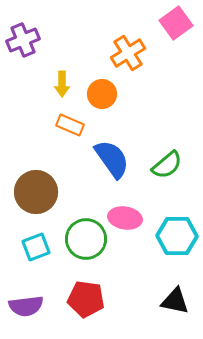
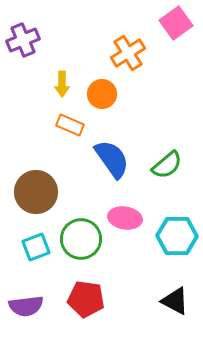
green circle: moved 5 px left
black triangle: rotated 16 degrees clockwise
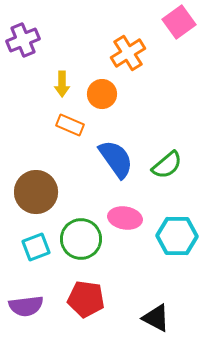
pink square: moved 3 px right, 1 px up
blue semicircle: moved 4 px right
black triangle: moved 19 px left, 17 px down
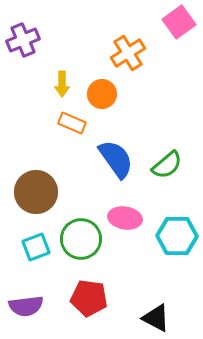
orange rectangle: moved 2 px right, 2 px up
red pentagon: moved 3 px right, 1 px up
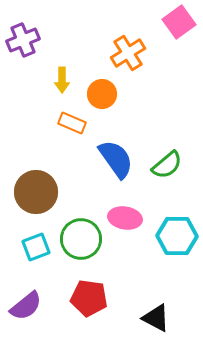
yellow arrow: moved 4 px up
purple semicircle: rotated 32 degrees counterclockwise
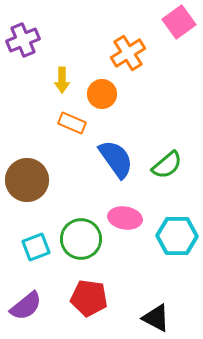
brown circle: moved 9 px left, 12 px up
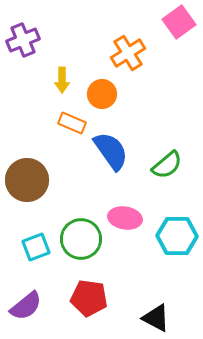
blue semicircle: moved 5 px left, 8 px up
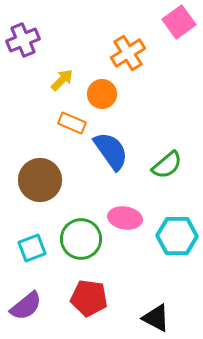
yellow arrow: rotated 135 degrees counterclockwise
brown circle: moved 13 px right
cyan square: moved 4 px left, 1 px down
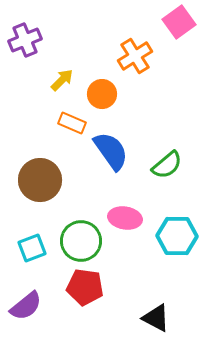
purple cross: moved 2 px right
orange cross: moved 7 px right, 3 px down
green circle: moved 2 px down
red pentagon: moved 4 px left, 11 px up
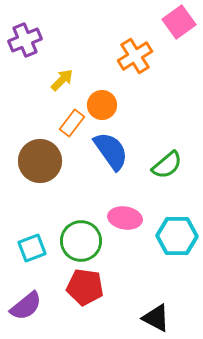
orange circle: moved 11 px down
orange rectangle: rotated 76 degrees counterclockwise
brown circle: moved 19 px up
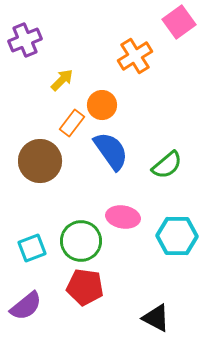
pink ellipse: moved 2 px left, 1 px up
